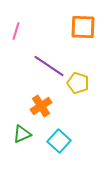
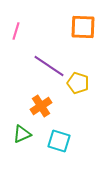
cyan square: rotated 25 degrees counterclockwise
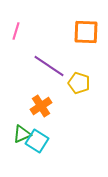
orange square: moved 3 px right, 5 px down
yellow pentagon: moved 1 px right
cyan square: moved 22 px left; rotated 15 degrees clockwise
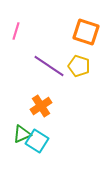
orange square: rotated 16 degrees clockwise
yellow pentagon: moved 17 px up
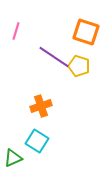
purple line: moved 5 px right, 9 px up
orange cross: rotated 15 degrees clockwise
green triangle: moved 9 px left, 24 px down
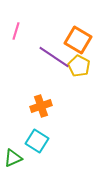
orange square: moved 8 px left, 8 px down; rotated 12 degrees clockwise
yellow pentagon: rotated 10 degrees clockwise
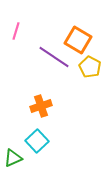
yellow pentagon: moved 11 px right, 1 px down
cyan square: rotated 15 degrees clockwise
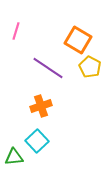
purple line: moved 6 px left, 11 px down
green triangle: moved 1 px right, 1 px up; rotated 18 degrees clockwise
